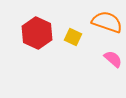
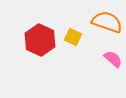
red hexagon: moved 3 px right, 7 px down
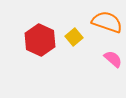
yellow square: moved 1 px right; rotated 24 degrees clockwise
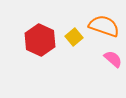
orange semicircle: moved 3 px left, 4 px down
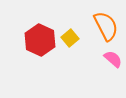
orange semicircle: moved 2 px right; rotated 44 degrees clockwise
yellow square: moved 4 px left, 1 px down
